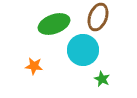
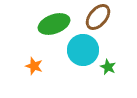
brown ellipse: rotated 20 degrees clockwise
orange star: rotated 12 degrees clockwise
green star: moved 6 px right, 12 px up
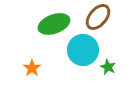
orange star: moved 2 px left, 2 px down; rotated 18 degrees clockwise
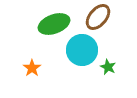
cyan circle: moved 1 px left
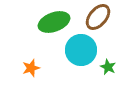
green ellipse: moved 2 px up
cyan circle: moved 1 px left
orange star: moved 1 px left; rotated 18 degrees clockwise
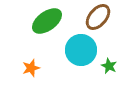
green ellipse: moved 7 px left, 1 px up; rotated 16 degrees counterclockwise
green star: moved 1 px right, 1 px up
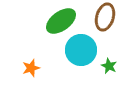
brown ellipse: moved 7 px right; rotated 24 degrees counterclockwise
green ellipse: moved 14 px right
